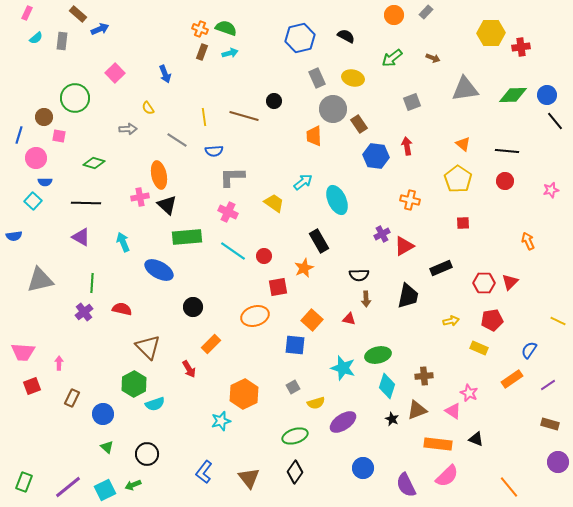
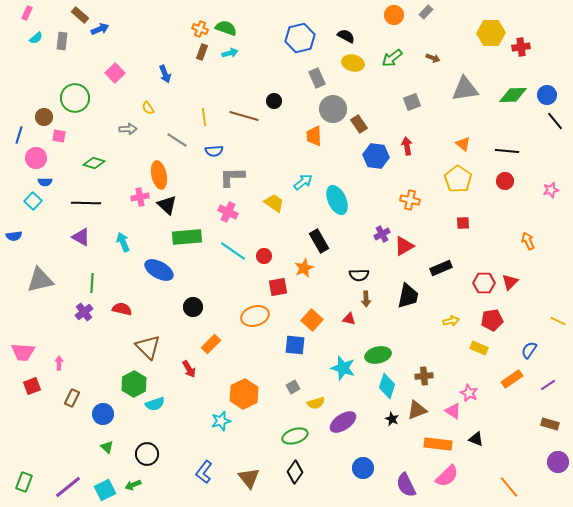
brown rectangle at (78, 14): moved 2 px right, 1 px down
yellow ellipse at (353, 78): moved 15 px up
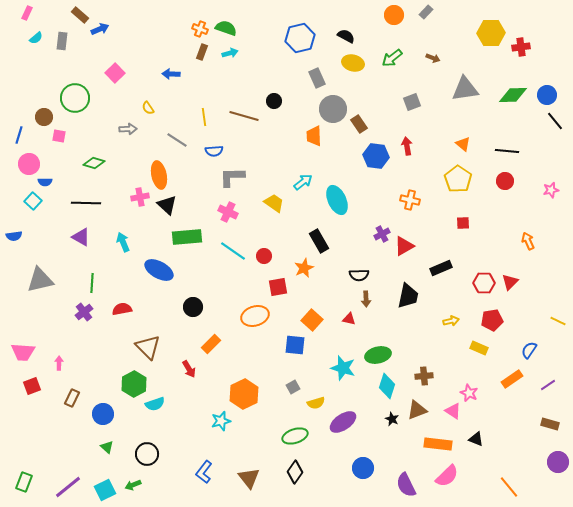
blue arrow at (165, 74): moved 6 px right; rotated 114 degrees clockwise
pink circle at (36, 158): moved 7 px left, 6 px down
red semicircle at (122, 309): rotated 24 degrees counterclockwise
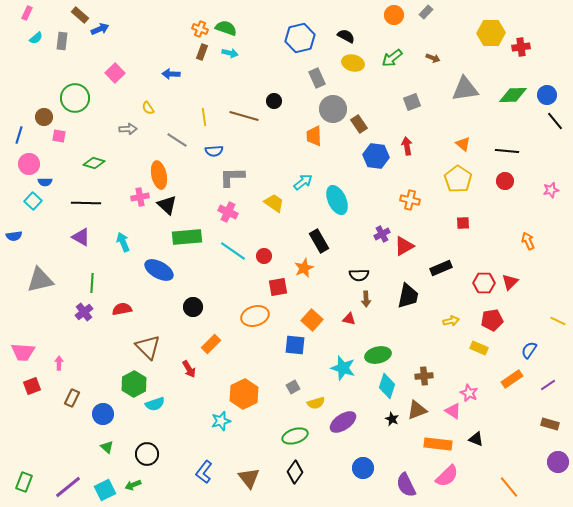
cyan arrow at (230, 53): rotated 28 degrees clockwise
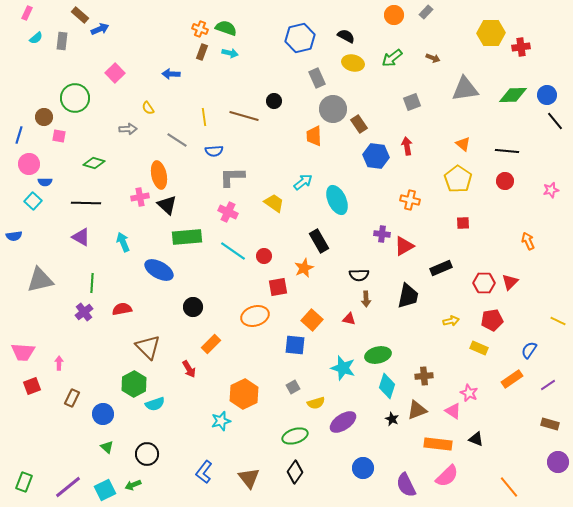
purple cross at (382, 234): rotated 35 degrees clockwise
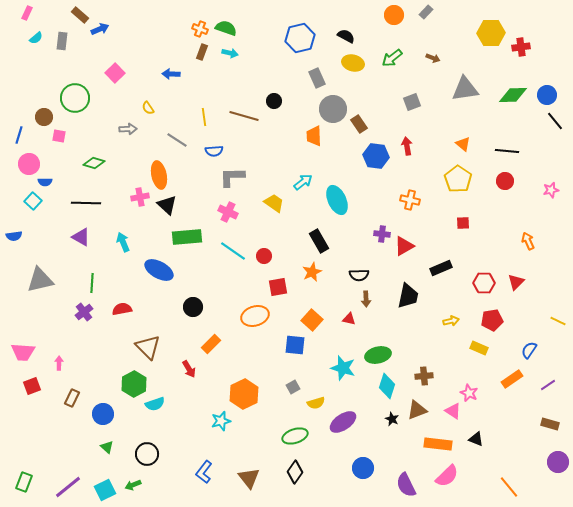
orange star at (304, 268): moved 8 px right, 4 px down
red triangle at (510, 282): moved 6 px right
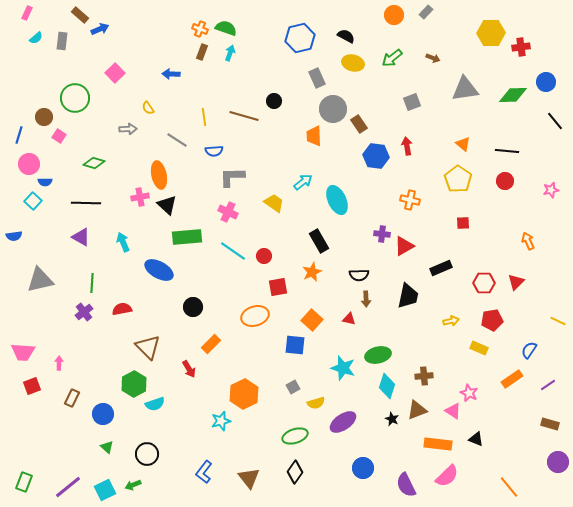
cyan arrow at (230, 53): rotated 84 degrees counterclockwise
blue circle at (547, 95): moved 1 px left, 13 px up
pink square at (59, 136): rotated 24 degrees clockwise
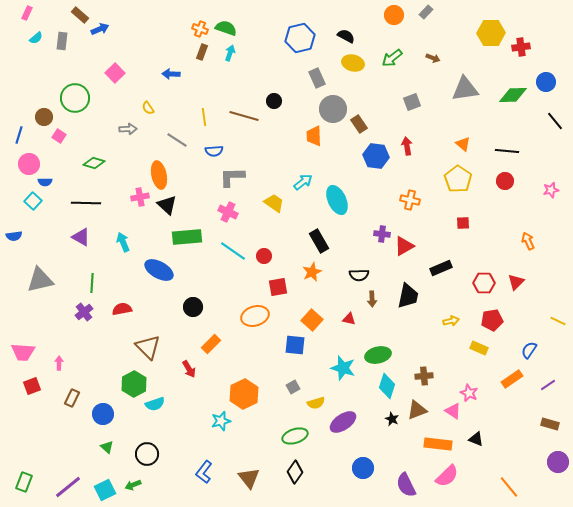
brown arrow at (366, 299): moved 6 px right
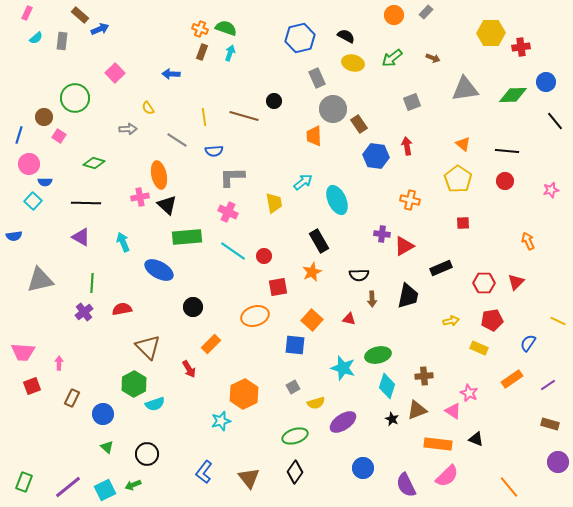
yellow trapezoid at (274, 203): rotated 45 degrees clockwise
blue semicircle at (529, 350): moved 1 px left, 7 px up
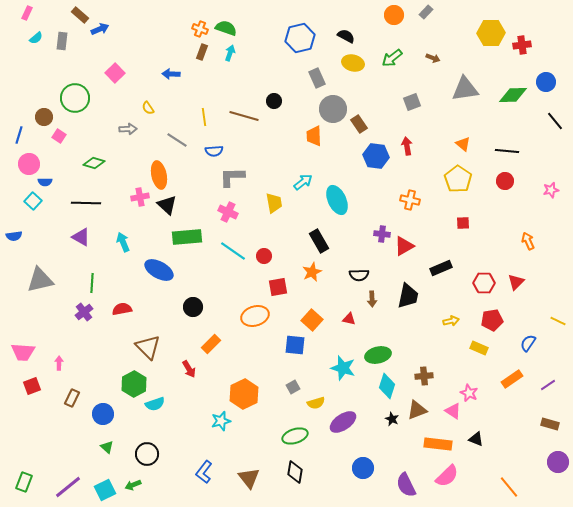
red cross at (521, 47): moved 1 px right, 2 px up
black diamond at (295, 472): rotated 25 degrees counterclockwise
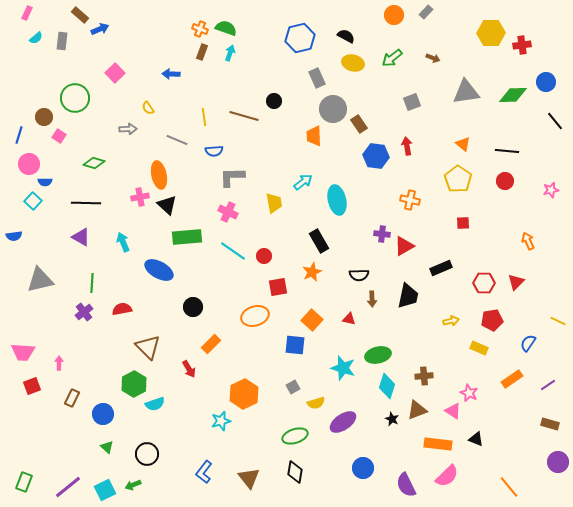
gray triangle at (465, 89): moved 1 px right, 3 px down
gray line at (177, 140): rotated 10 degrees counterclockwise
cyan ellipse at (337, 200): rotated 12 degrees clockwise
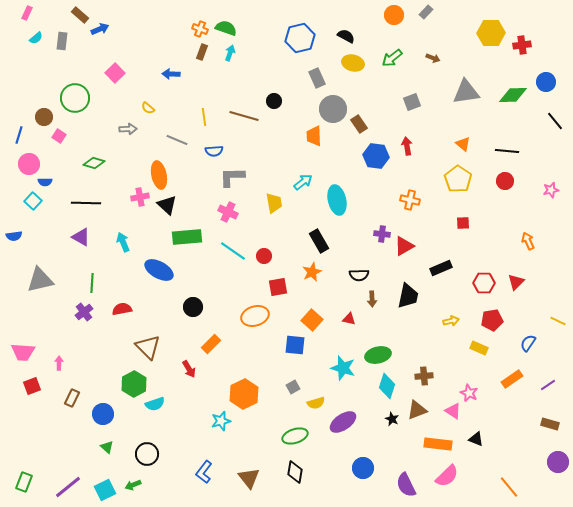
yellow semicircle at (148, 108): rotated 16 degrees counterclockwise
